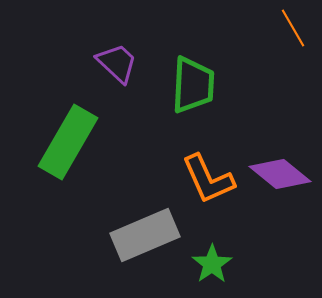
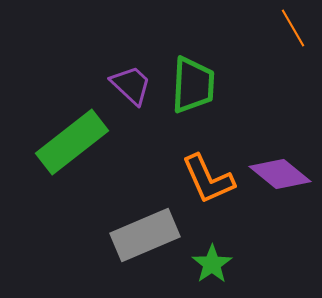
purple trapezoid: moved 14 px right, 22 px down
green rectangle: moved 4 px right; rotated 22 degrees clockwise
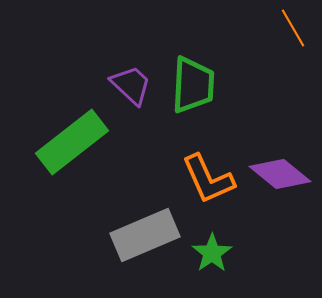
green star: moved 11 px up
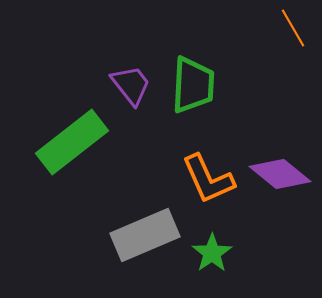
purple trapezoid: rotated 9 degrees clockwise
